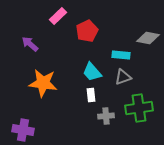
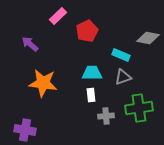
cyan rectangle: rotated 18 degrees clockwise
cyan trapezoid: moved 1 px down; rotated 130 degrees clockwise
purple cross: moved 2 px right
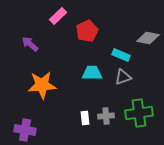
orange star: moved 1 px left, 2 px down; rotated 12 degrees counterclockwise
white rectangle: moved 6 px left, 23 px down
green cross: moved 5 px down
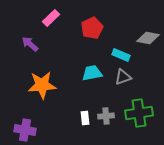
pink rectangle: moved 7 px left, 2 px down
red pentagon: moved 5 px right, 3 px up
cyan trapezoid: rotated 10 degrees counterclockwise
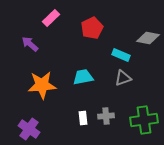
cyan trapezoid: moved 9 px left, 4 px down
gray triangle: moved 1 px down
green cross: moved 5 px right, 7 px down
white rectangle: moved 2 px left
purple cross: moved 4 px right, 1 px up; rotated 25 degrees clockwise
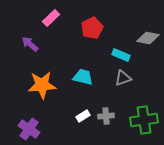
cyan trapezoid: rotated 25 degrees clockwise
white rectangle: moved 2 px up; rotated 64 degrees clockwise
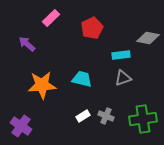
purple arrow: moved 3 px left
cyan rectangle: rotated 30 degrees counterclockwise
cyan trapezoid: moved 1 px left, 2 px down
gray cross: rotated 28 degrees clockwise
green cross: moved 1 px left, 1 px up
purple cross: moved 8 px left, 3 px up
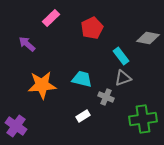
cyan rectangle: moved 1 px down; rotated 60 degrees clockwise
gray cross: moved 19 px up
purple cross: moved 5 px left
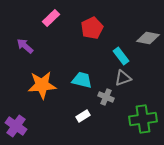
purple arrow: moved 2 px left, 2 px down
cyan trapezoid: moved 1 px down
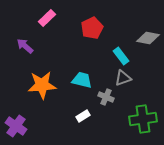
pink rectangle: moved 4 px left
